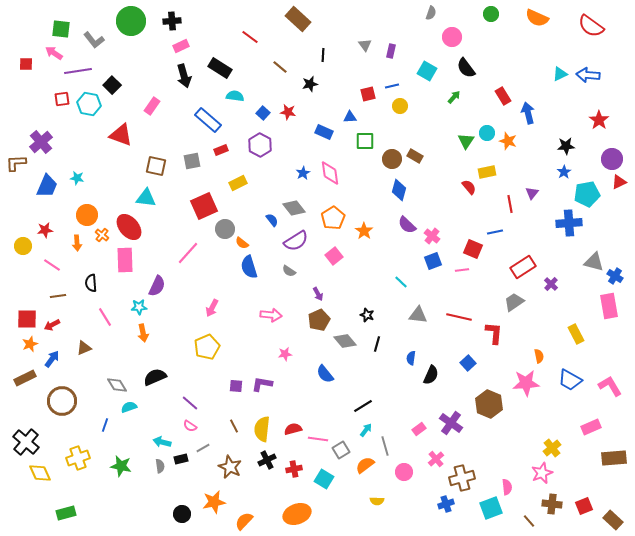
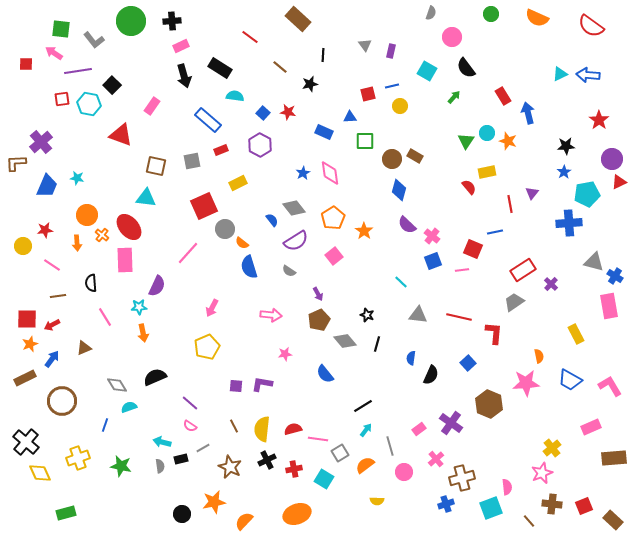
red rectangle at (523, 267): moved 3 px down
gray line at (385, 446): moved 5 px right
gray square at (341, 450): moved 1 px left, 3 px down
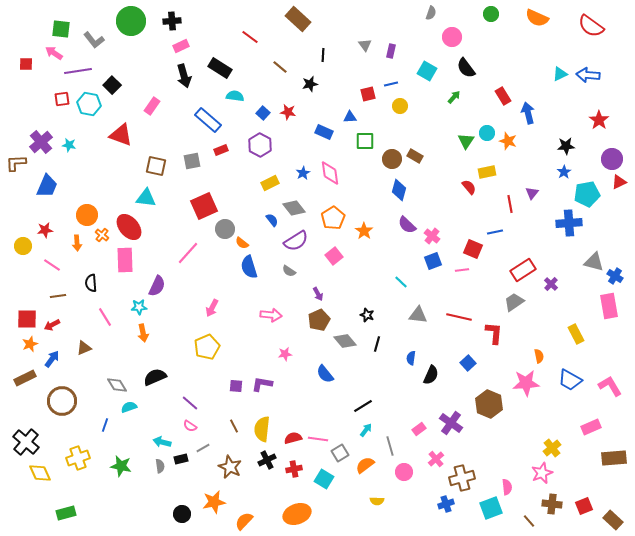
blue line at (392, 86): moved 1 px left, 2 px up
cyan star at (77, 178): moved 8 px left, 33 px up
yellow rectangle at (238, 183): moved 32 px right
red semicircle at (293, 429): moved 9 px down
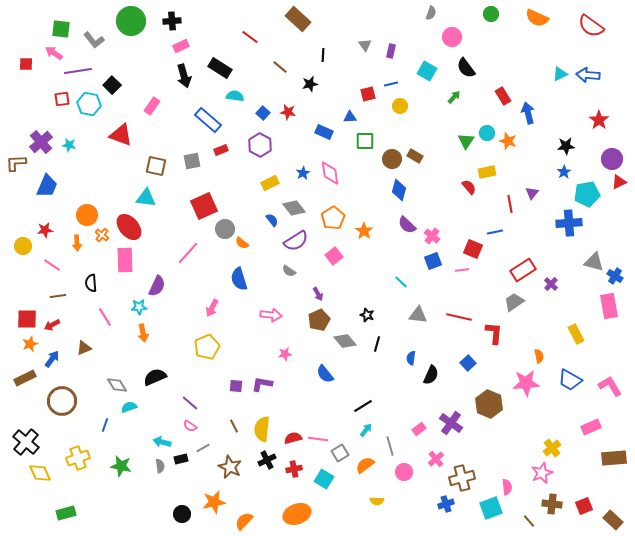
blue semicircle at (249, 267): moved 10 px left, 12 px down
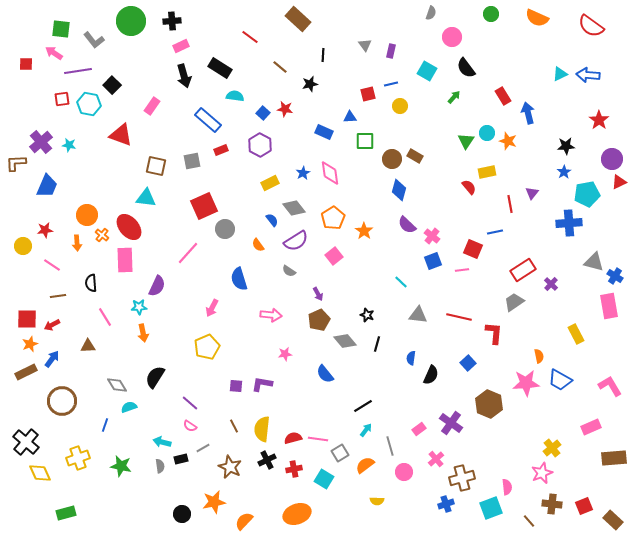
red star at (288, 112): moved 3 px left, 3 px up
orange semicircle at (242, 243): moved 16 px right, 2 px down; rotated 16 degrees clockwise
brown triangle at (84, 348): moved 4 px right, 2 px up; rotated 21 degrees clockwise
black semicircle at (155, 377): rotated 35 degrees counterclockwise
brown rectangle at (25, 378): moved 1 px right, 6 px up
blue trapezoid at (570, 380): moved 10 px left
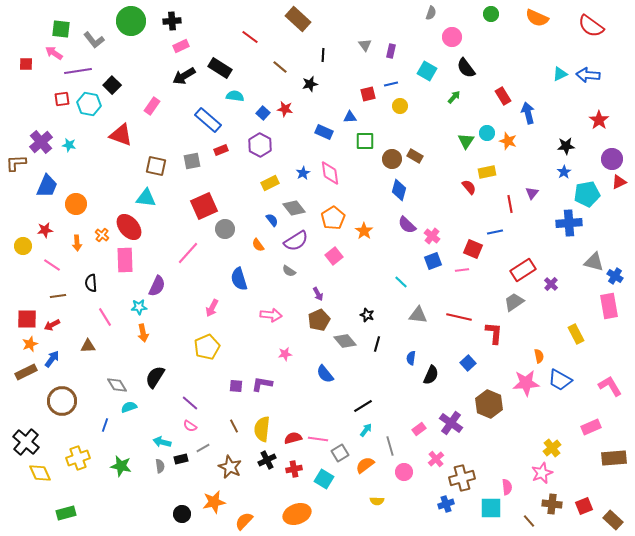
black arrow at (184, 76): rotated 75 degrees clockwise
orange circle at (87, 215): moved 11 px left, 11 px up
cyan square at (491, 508): rotated 20 degrees clockwise
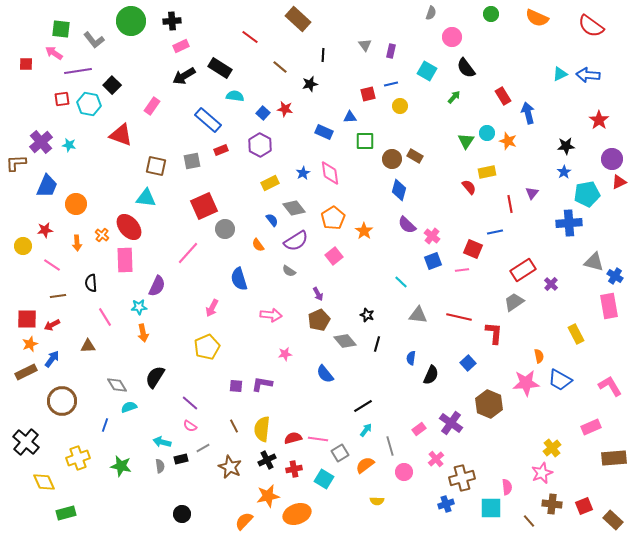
yellow diamond at (40, 473): moved 4 px right, 9 px down
orange star at (214, 502): moved 54 px right, 6 px up
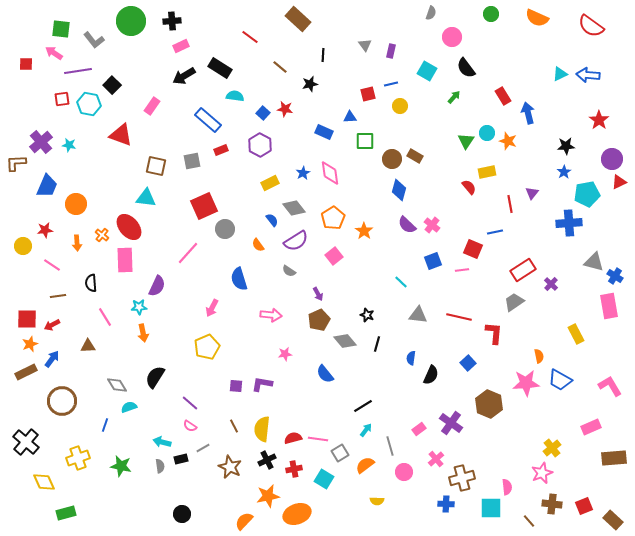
pink cross at (432, 236): moved 11 px up
blue cross at (446, 504): rotated 21 degrees clockwise
